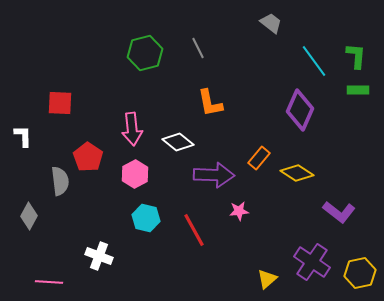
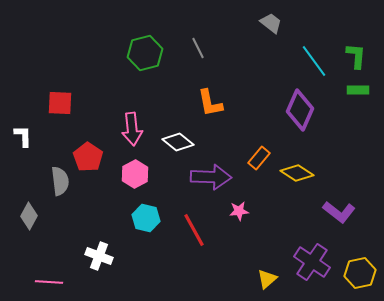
purple arrow: moved 3 px left, 2 px down
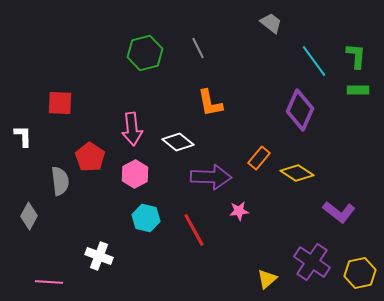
red pentagon: moved 2 px right
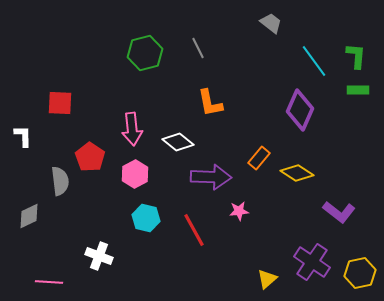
gray diamond: rotated 36 degrees clockwise
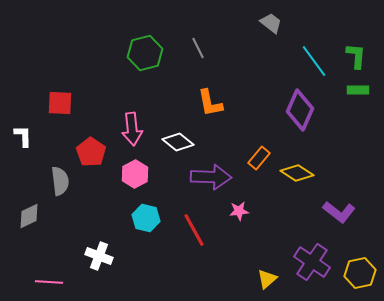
red pentagon: moved 1 px right, 5 px up
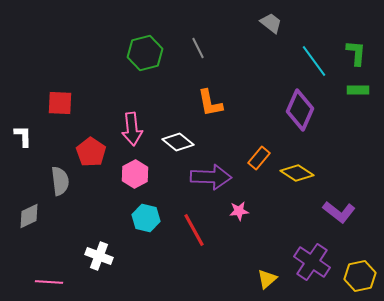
green L-shape: moved 3 px up
yellow hexagon: moved 3 px down
